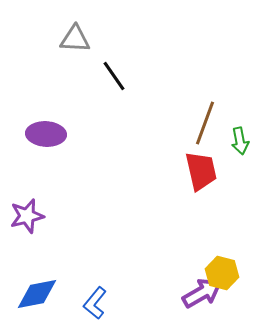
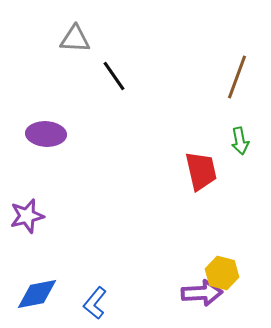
brown line: moved 32 px right, 46 px up
purple arrow: rotated 27 degrees clockwise
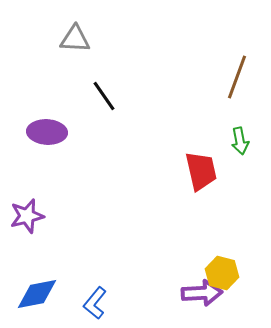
black line: moved 10 px left, 20 px down
purple ellipse: moved 1 px right, 2 px up
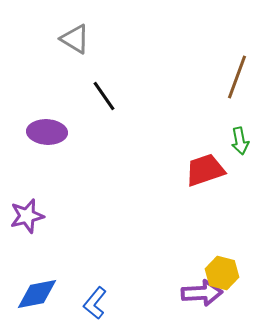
gray triangle: rotated 28 degrees clockwise
red trapezoid: moved 4 px right, 1 px up; rotated 96 degrees counterclockwise
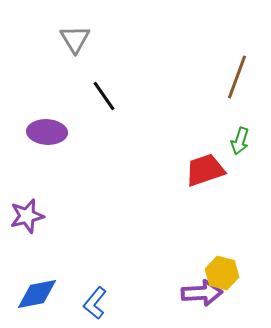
gray triangle: rotated 28 degrees clockwise
green arrow: rotated 28 degrees clockwise
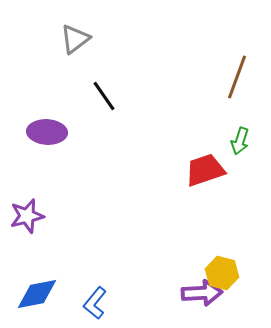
gray triangle: rotated 24 degrees clockwise
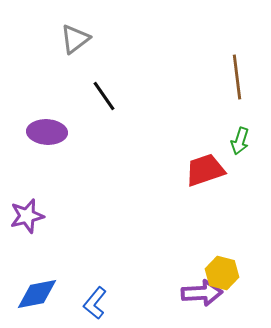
brown line: rotated 27 degrees counterclockwise
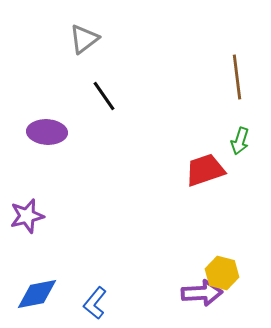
gray triangle: moved 9 px right
